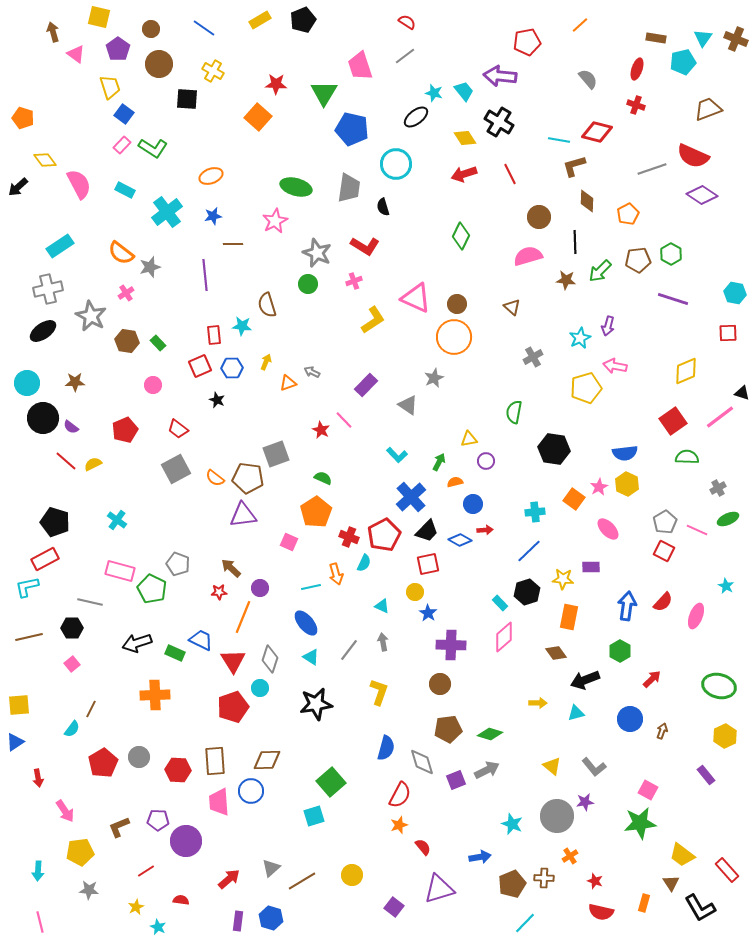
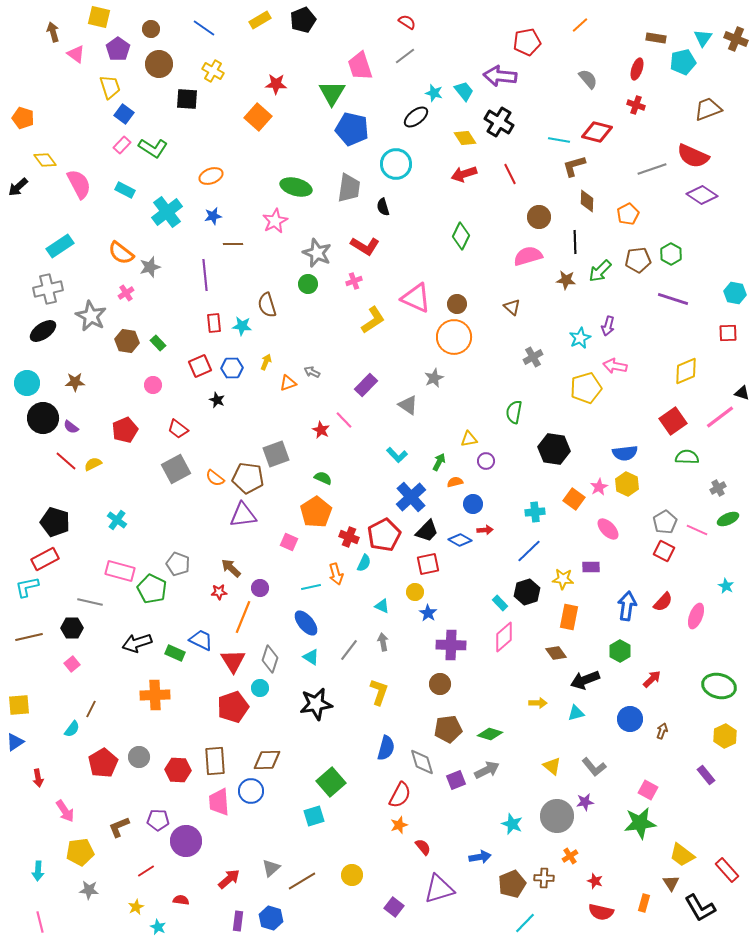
green triangle at (324, 93): moved 8 px right
red rectangle at (214, 335): moved 12 px up
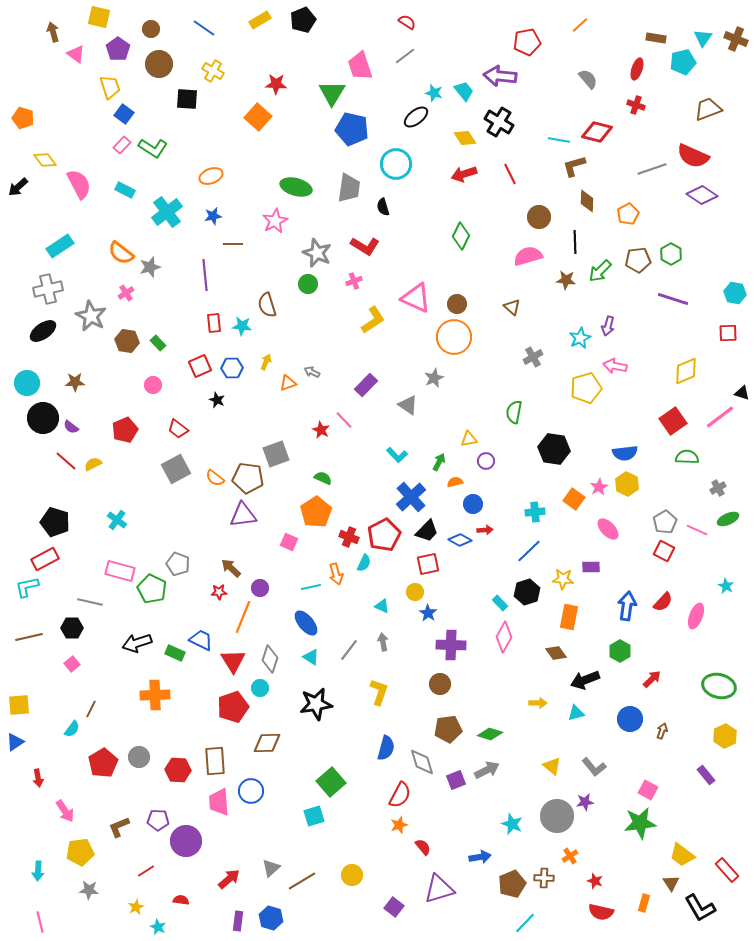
pink diamond at (504, 637): rotated 20 degrees counterclockwise
brown diamond at (267, 760): moved 17 px up
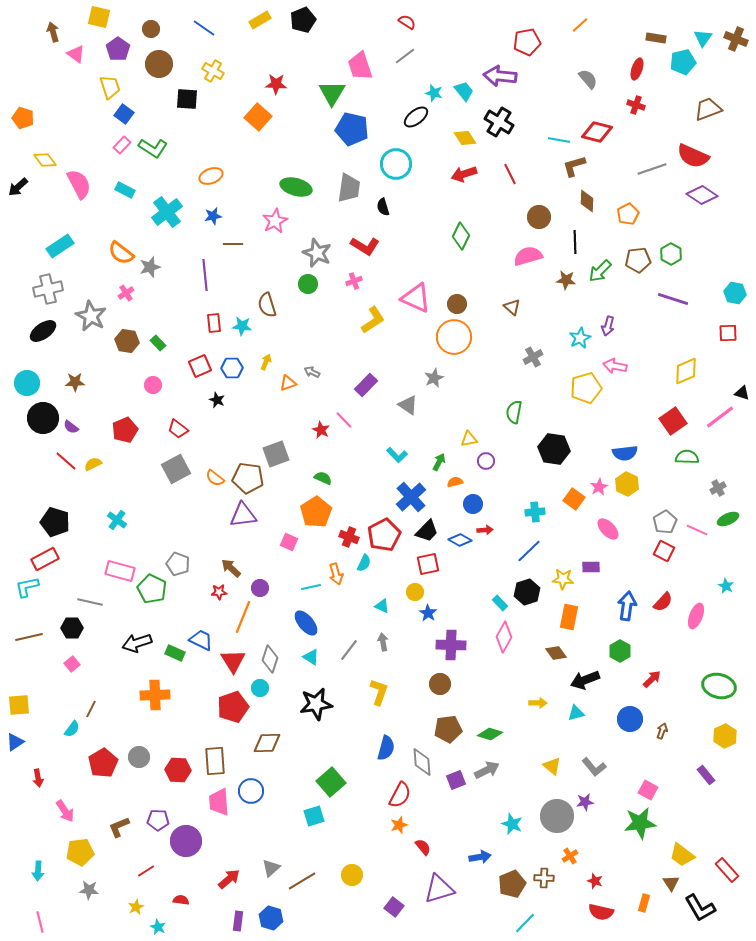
gray diamond at (422, 762): rotated 12 degrees clockwise
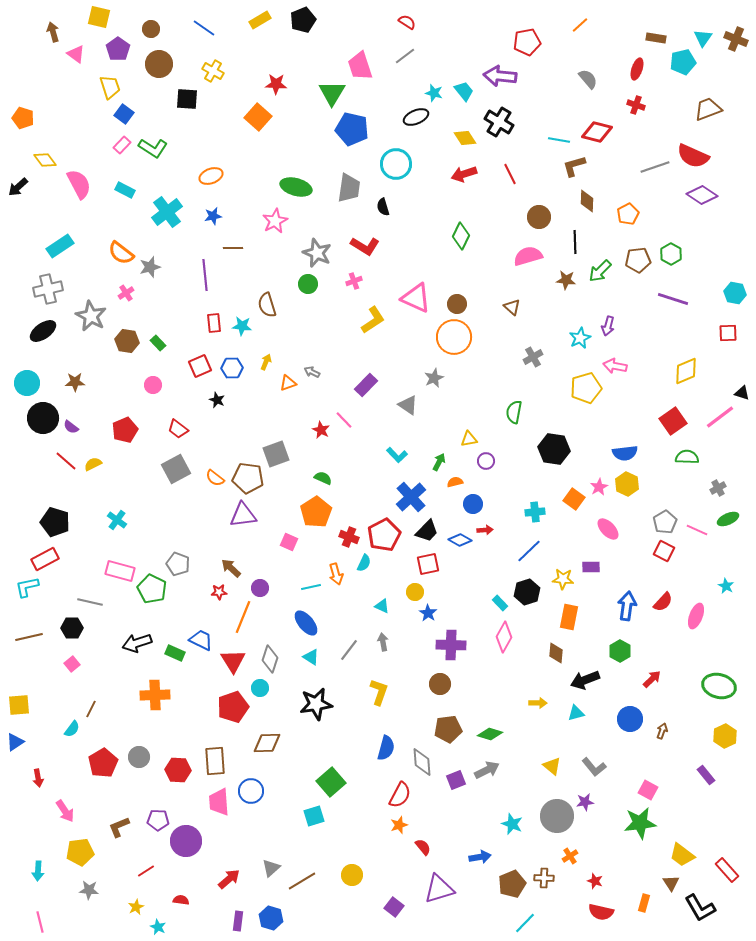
black ellipse at (416, 117): rotated 15 degrees clockwise
gray line at (652, 169): moved 3 px right, 2 px up
brown line at (233, 244): moved 4 px down
brown diamond at (556, 653): rotated 40 degrees clockwise
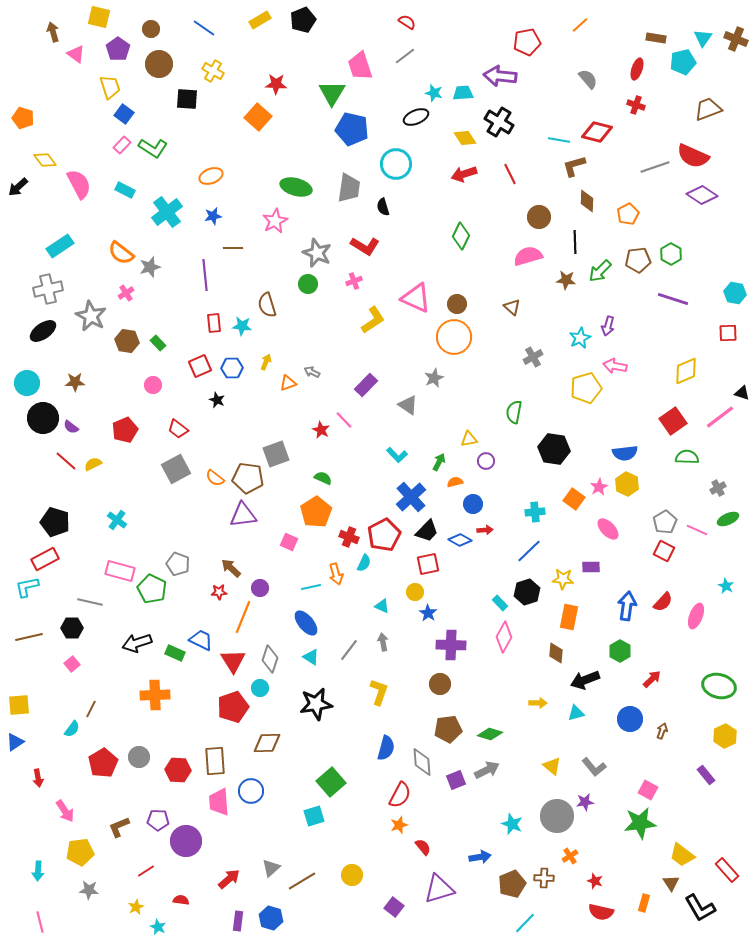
cyan trapezoid at (464, 91): moved 1 px left, 2 px down; rotated 55 degrees counterclockwise
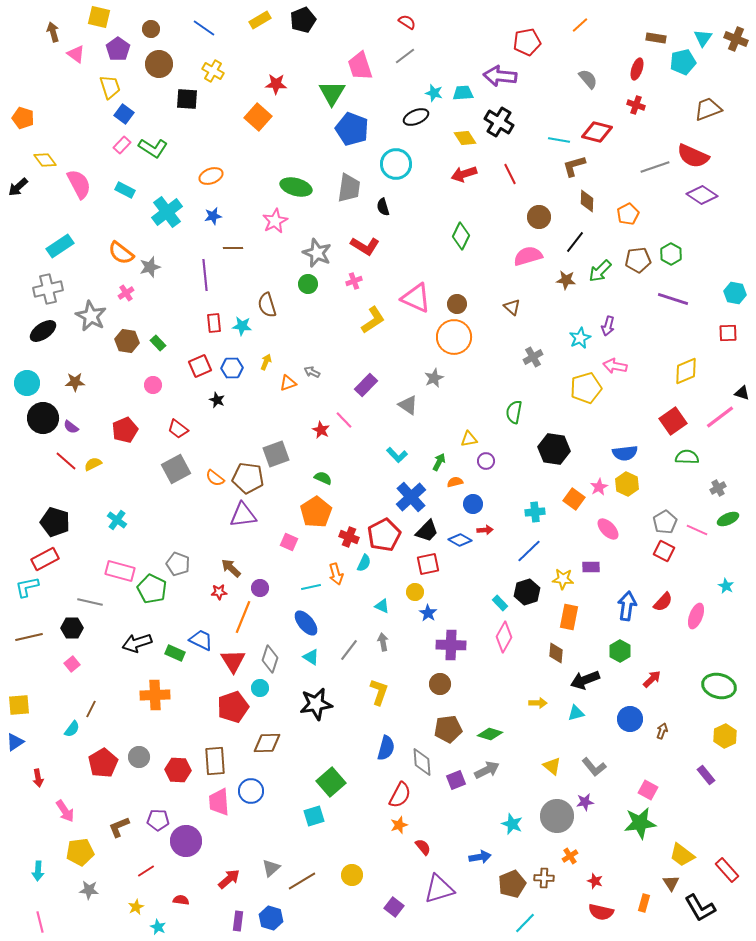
blue pentagon at (352, 129): rotated 8 degrees clockwise
black line at (575, 242): rotated 40 degrees clockwise
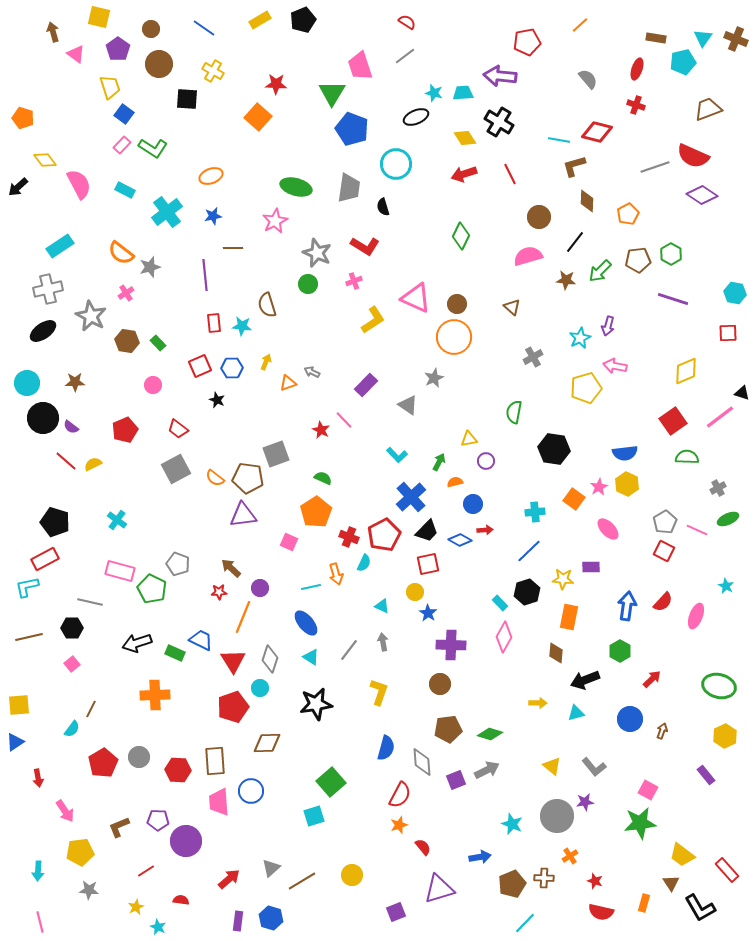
purple square at (394, 907): moved 2 px right, 5 px down; rotated 30 degrees clockwise
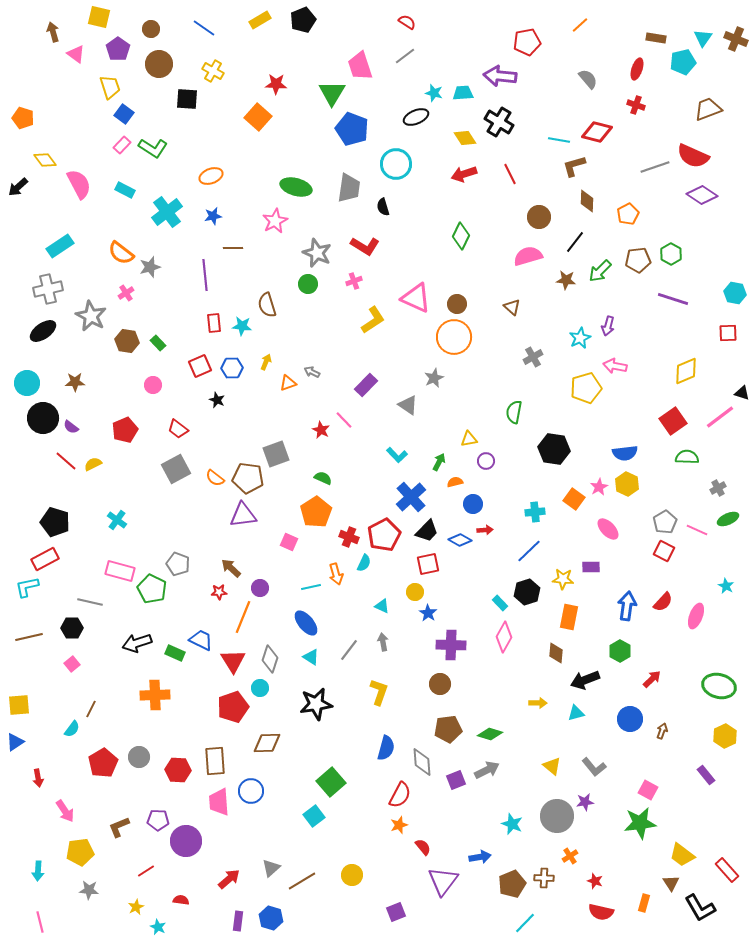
cyan square at (314, 816): rotated 20 degrees counterclockwise
purple triangle at (439, 889): moved 4 px right, 8 px up; rotated 36 degrees counterclockwise
